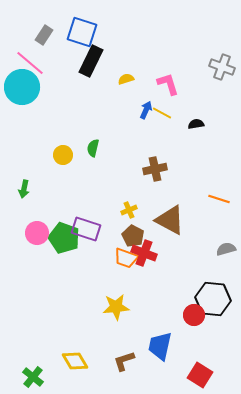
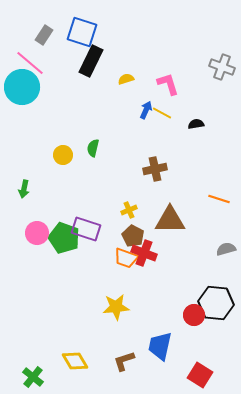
brown triangle: rotated 28 degrees counterclockwise
black hexagon: moved 3 px right, 4 px down
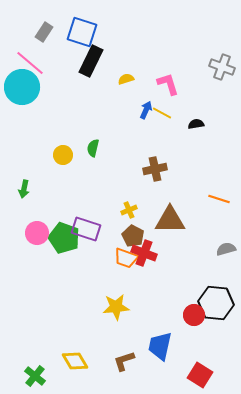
gray rectangle: moved 3 px up
green cross: moved 2 px right, 1 px up
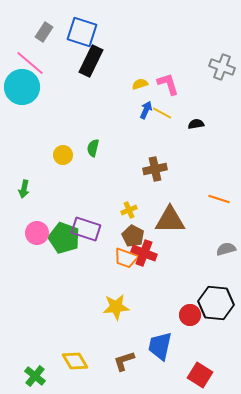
yellow semicircle: moved 14 px right, 5 px down
red circle: moved 4 px left
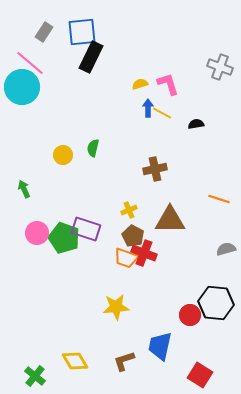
blue square: rotated 24 degrees counterclockwise
black rectangle: moved 4 px up
gray cross: moved 2 px left
blue arrow: moved 2 px right, 2 px up; rotated 24 degrees counterclockwise
green arrow: rotated 144 degrees clockwise
